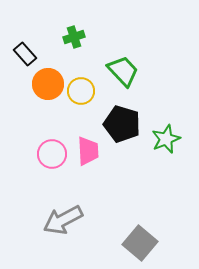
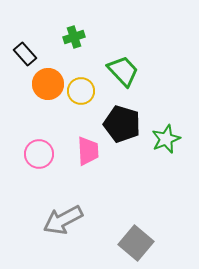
pink circle: moved 13 px left
gray square: moved 4 px left
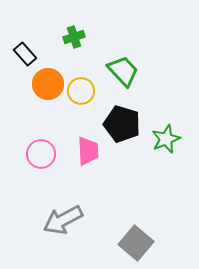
pink circle: moved 2 px right
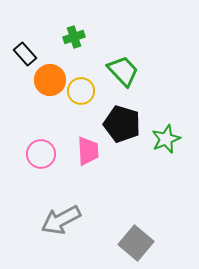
orange circle: moved 2 px right, 4 px up
gray arrow: moved 2 px left
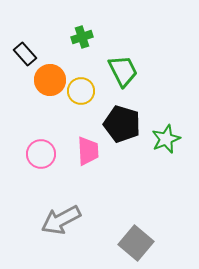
green cross: moved 8 px right
green trapezoid: rotated 16 degrees clockwise
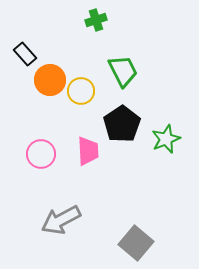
green cross: moved 14 px right, 17 px up
black pentagon: rotated 21 degrees clockwise
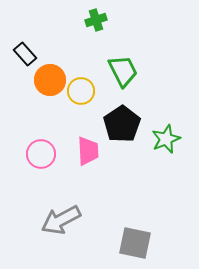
gray square: moved 1 px left; rotated 28 degrees counterclockwise
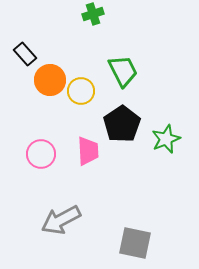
green cross: moved 3 px left, 6 px up
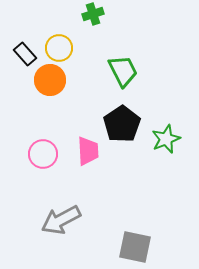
yellow circle: moved 22 px left, 43 px up
pink circle: moved 2 px right
gray square: moved 4 px down
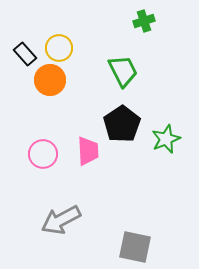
green cross: moved 51 px right, 7 px down
